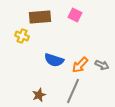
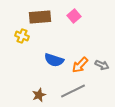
pink square: moved 1 px left, 1 px down; rotated 24 degrees clockwise
gray line: rotated 40 degrees clockwise
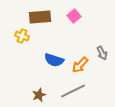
gray arrow: moved 12 px up; rotated 40 degrees clockwise
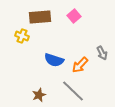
gray line: rotated 70 degrees clockwise
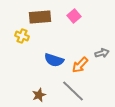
gray arrow: rotated 80 degrees counterclockwise
